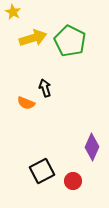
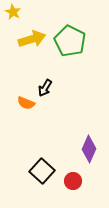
yellow arrow: moved 1 px left, 1 px down
black arrow: rotated 132 degrees counterclockwise
purple diamond: moved 3 px left, 2 px down
black square: rotated 20 degrees counterclockwise
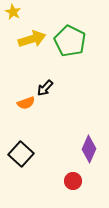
black arrow: rotated 12 degrees clockwise
orange semicircle: rotated 42 degrees counterclockwise
black square: moved 21 px left, 17 px up
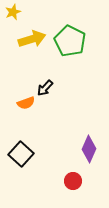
yellow star: rotated 21 degrees clockwise
